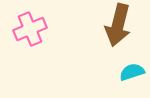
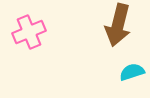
pink cross: moved 1 px left, 3 px down
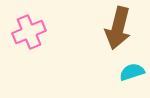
brown arrow: moved 3 px down
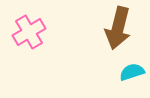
pink cross: rotated 8 degrees counterclockwise
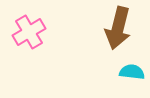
cyan semicircle: rotated 25 degrees clockwise
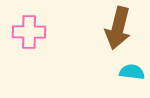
pink cross: rotated 32 degrees clockwise
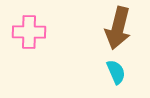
cyan semicircle: moved 16 px left; rotated 60 degrees clockwise
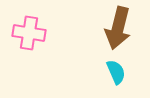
pink cross: moved 1 px down; rotated 8 degrees clockwise
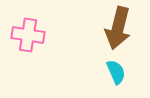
pink cross: moved 1 px left, 2 px down
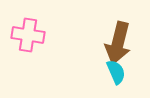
brown arrow: moved 15 px down
